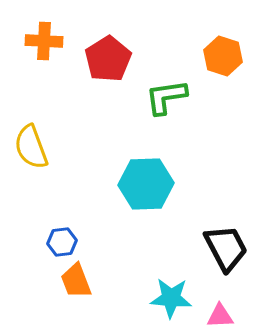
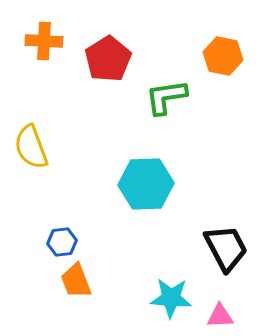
orange hexagon: rotated 6 degrees counterclockwise
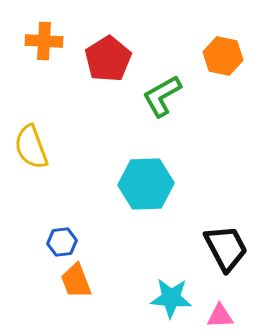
green L-shape: moved 4 px left, 1 px up; rotated 21 degrees counterclockwise
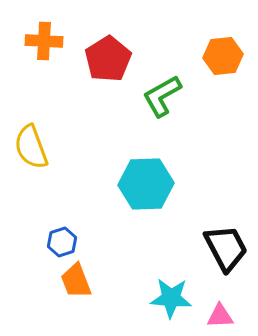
orange hexagon: rotated 18 degrees counterclockwise
blue hexagon: rotated 12 degrees counterclockwise
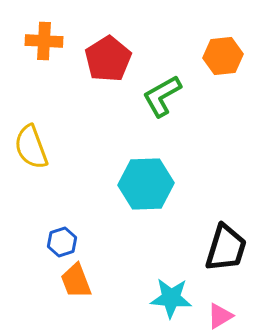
black trapezoid: rotated 45 degrees clockwise
pink triangle: rotated 28 degrees counterclockwise
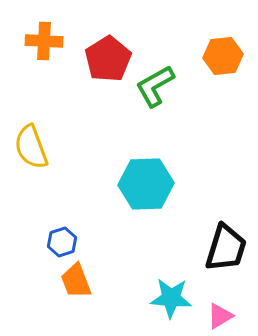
green L-shape: moved 7 px left, 10 px up
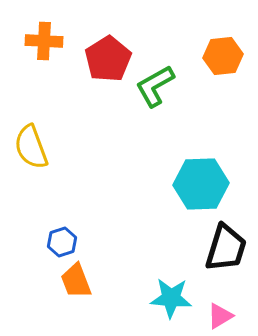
cyan hexagon: moved 55 px right
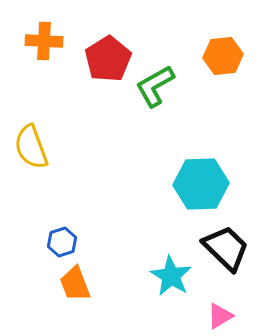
black trapezoid: rotated 63 degrees counterclockwise
orange trapezoid: moved 1 px left, 3 px down
cyan star: moved 22 px up; rotated 27 degrees clockwise
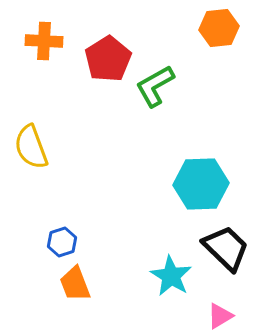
orange hexagon: moved 4 px left, 28 px up
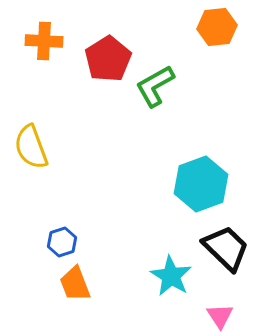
orange hexagon: moved 2 px left, 1 px up
cyan hexagon: rotated 18 degrees counterclockwise
pink triangle: rotated 32 degrees counterclockwise
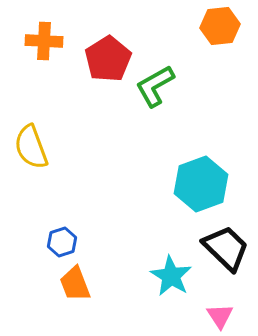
orange hexagon: moved 3 px right, 1 px up
